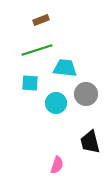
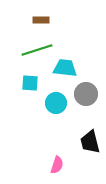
brown rectangle: rotated 21 degrees clockwise
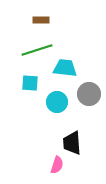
gray circle: moved 3 px right
cyan circle: moved 1 px right, 1 px up
black trapezoid: moved 18 px left, 1 px down; rotated 10 degrees clockwise
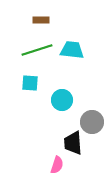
cyan trapezoid: moved 7 px right, 18 px up
gray circle: moved 3 px right, 28 px down
cyan circle: moved 5 px right, 2 px up
black trapezoid: moved 1 px right
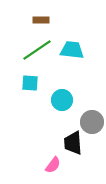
green line: rotated 16 degrees counterclockwise
pink semicircle: moved 4 px left; rotated 18 degrees clockwise
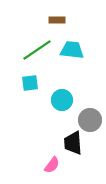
brown rectangle: moved 16 px right
cyan square: rotated 12 degrees counterclockwise
gray circle: moved 2 px left, 2 px up
pink semicircle: moved 1 px left
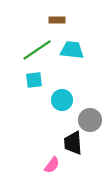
cyan square: moved 4 px right, 3 px up
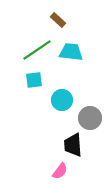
brown rectangle: moved 1 px right; rotated 42 degrees clockwise
cyan trapezoid: moved 1 px left, 2 px down
gray circle: moved 2 px up
black trapezoid: moved 2 px down
pink semicircle: moved 8 px right, 6 px down
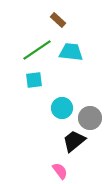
cyan circle: moved 8 px down
black trapezoid: moved 1 px right, 4 px up; rotated 55 degrees clockwise
pink semicircle: rotated 72 degrees counterclockwise
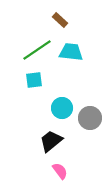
brown rectangle: moved 2 px right
black trapezoid: moved 23 px left
